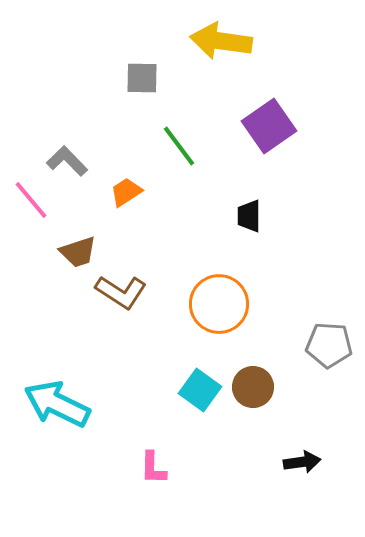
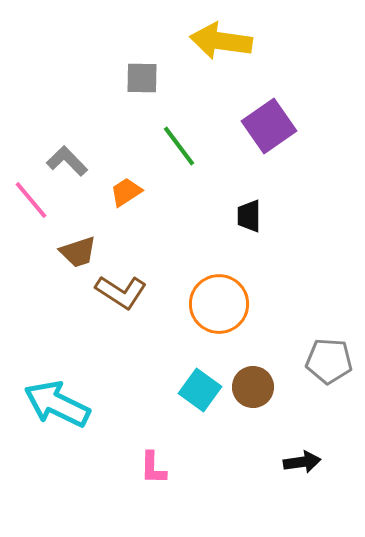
gray pentagon: moved 16 px down
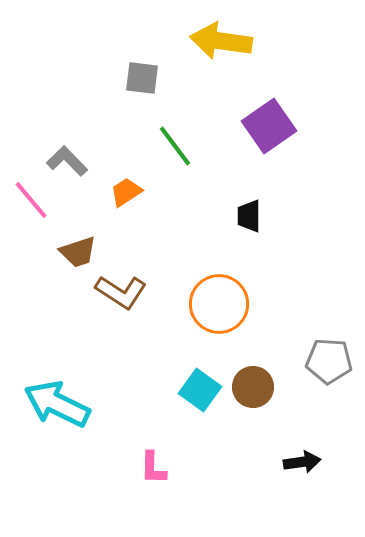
gray square: rotated 6 degrees clockwise
green line: moved 4 px left
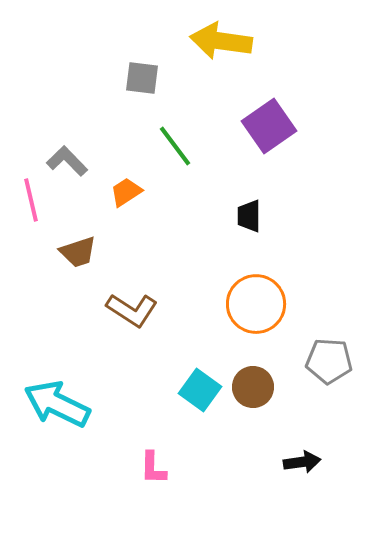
pink line: rotated 27 degrees clockwise
brown L-shape: moved 11 px right, 18 px down
orange circle: moved 37 px right
